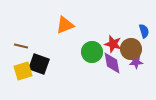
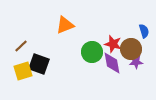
brown line: rotated 56 degrees counterclockwise
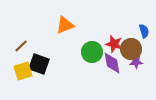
red star: moved 1 px right
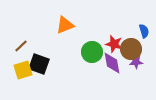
yellow square: moved 1 px up
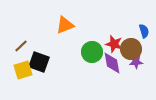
black square: moved 2 px up
